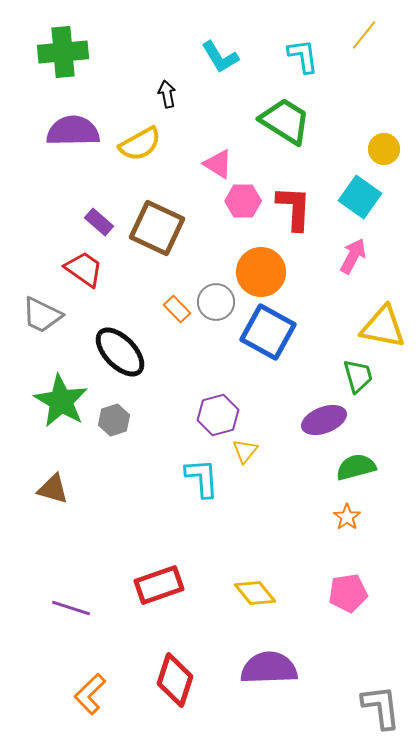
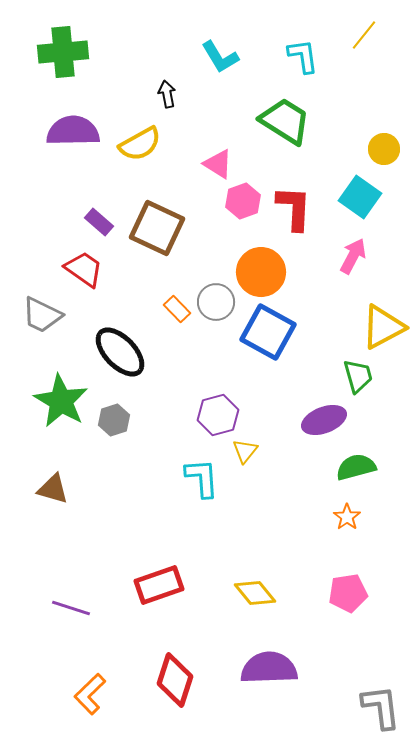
pink hexagon at (243, 201): rotated 20 degrees counterclockwise
yellow triangle at (383, 327): rotated 39 degrees counterclockwise
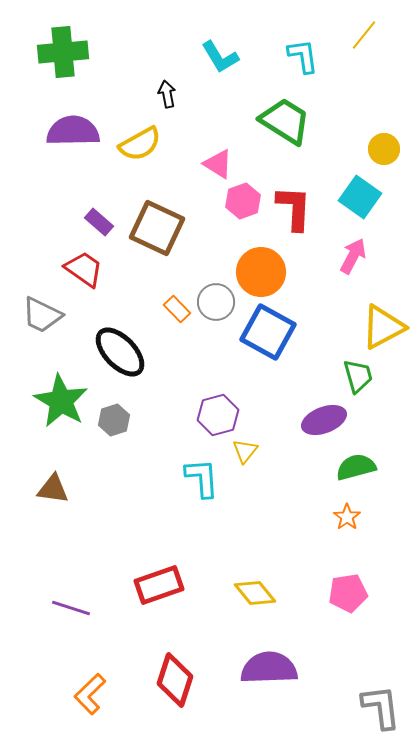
brown triangle at (53, 489): rotated 8 degrees counterclockwise
